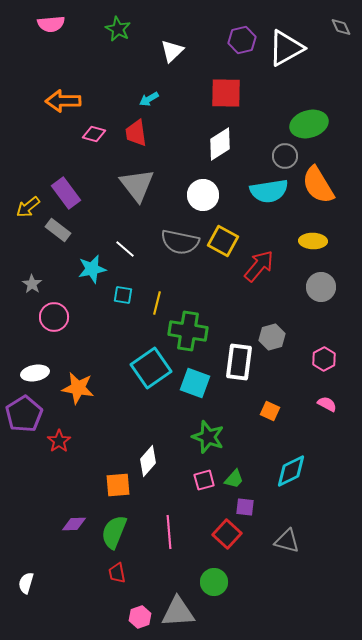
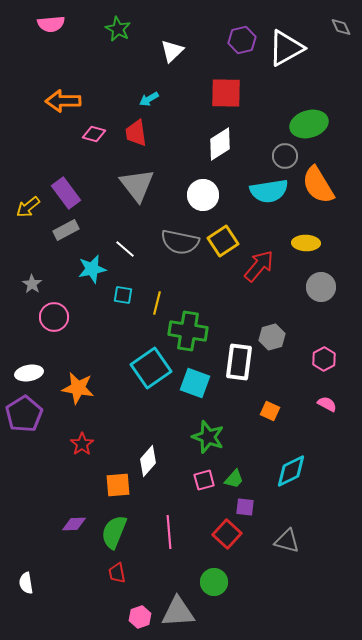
gray rectangle at (58, 230): moved 8 px right; rotated 65 degrees counterclockwise
yellow square at (223, 241): rotated 28 degrees clockwise
yellow ellipse at (313, 241): moved 7 px left, 2 px down
white ellipse at (35, 373): moved 6 px left
red star at (59, 441): moved 23 px right, 3 px down
white semicircle at (26, 583): rotated 25 degrees counterclockwise
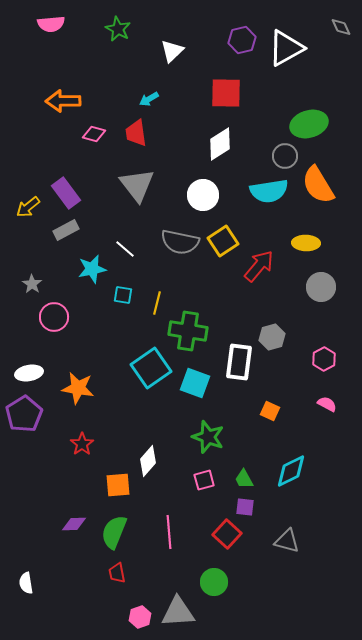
green trapezoid at (234, 479): moved 10 px right; rotated 110 degrees clockwise
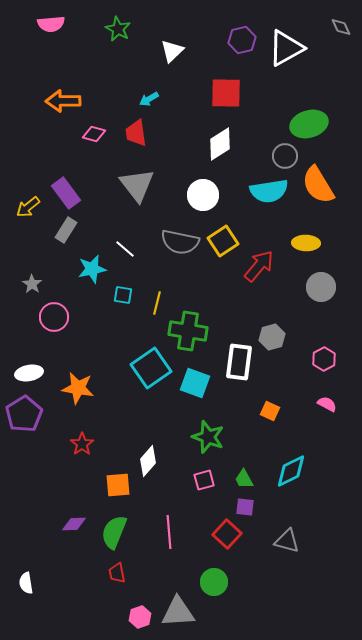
gray rectangle at (66, 230): rotated 30 degrees counterclockwise
